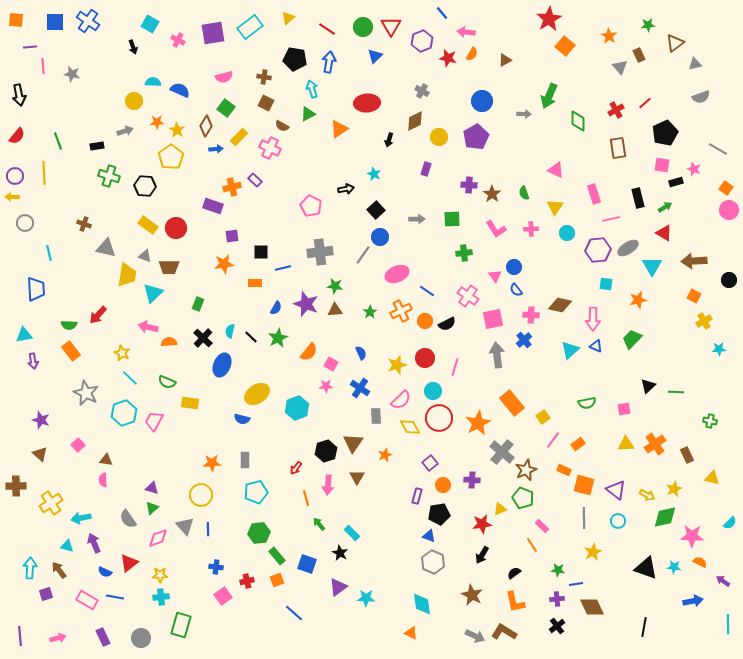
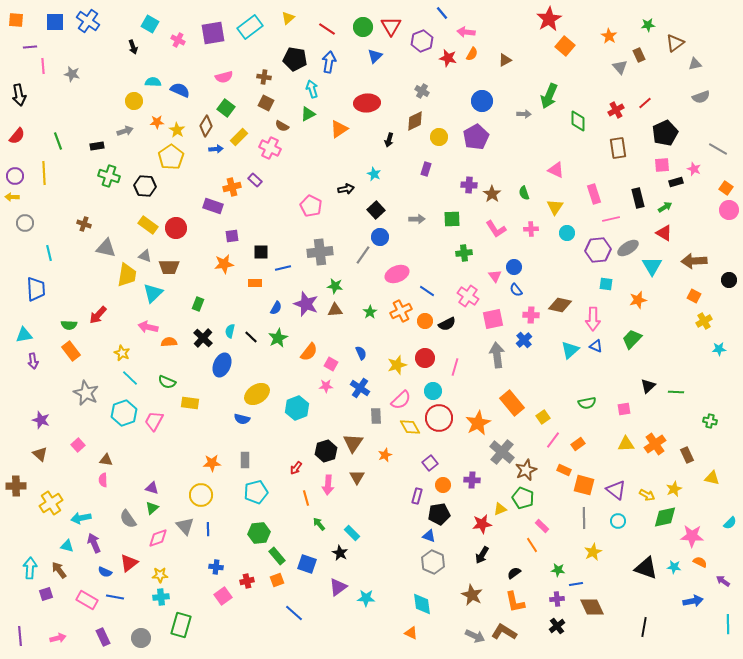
pink square at (662, 165): rotated 14 degrees counterclockwise
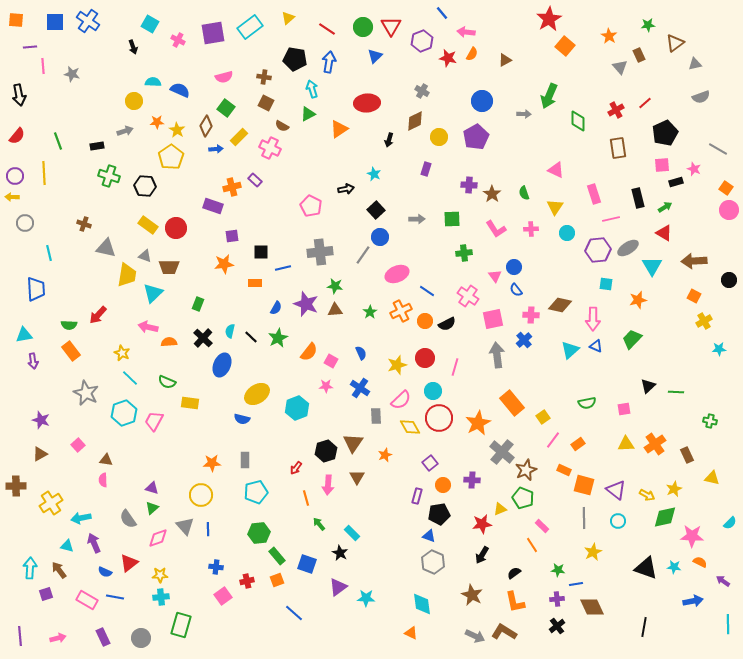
pink square at (331, 364): moved 3 px up
brown triangle at (40, 454): rotated 49 degrees clockwise
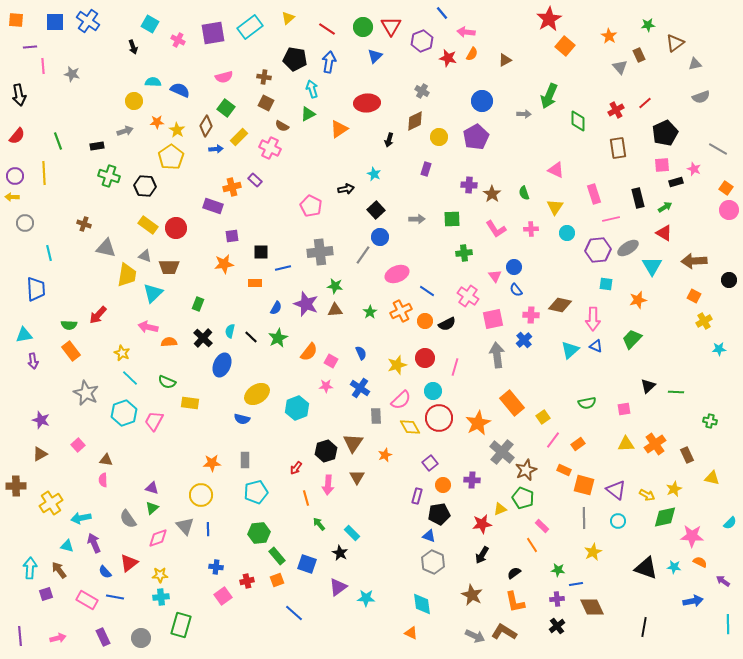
blue semicircle at (105, 572): rotated 24 degrees clockwise
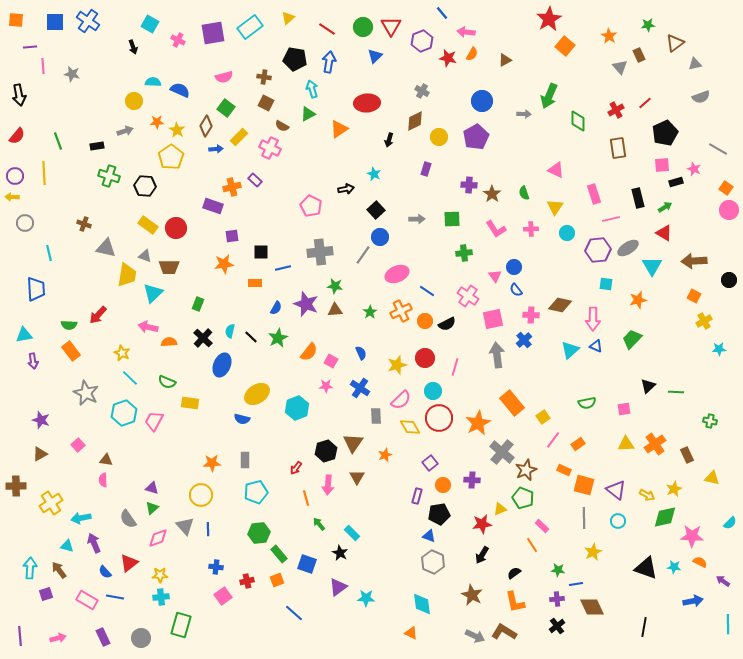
green rectangle at (277, 556): moved 2 px right, 2 px up
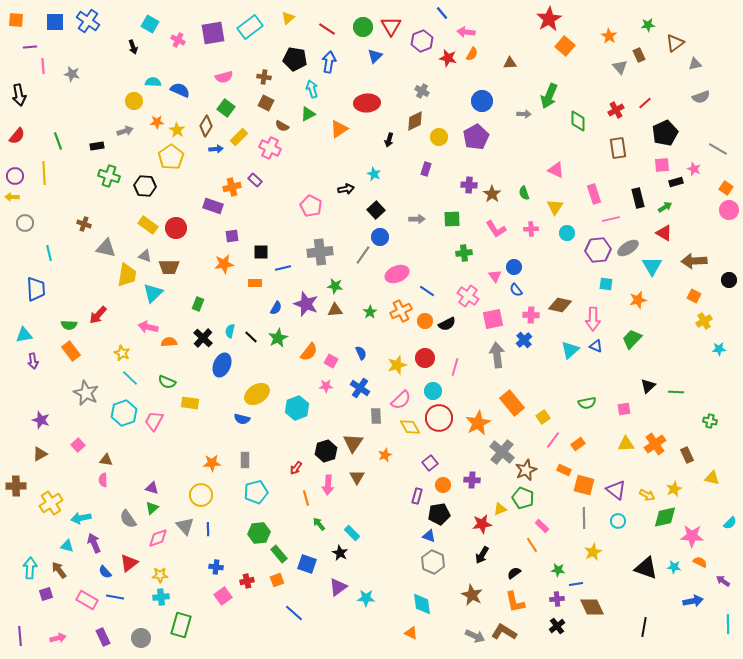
brown triangle at (505, 60): moved 5 px right, 3 px down; rotated 24 degrees clockwise
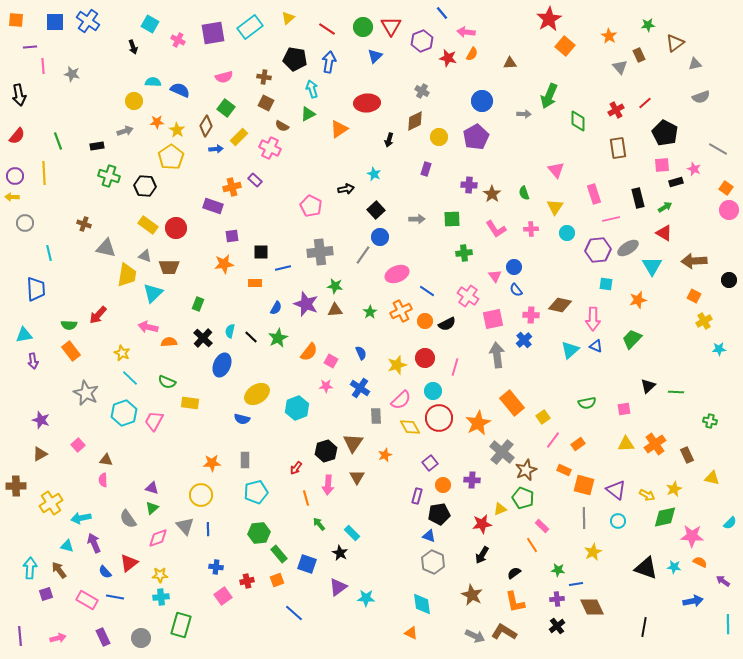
black pentagon at (665, 133): rotated 20 degrees counterclockwise
pink triangle at (556, 170): rotated 24 degrees clockwise
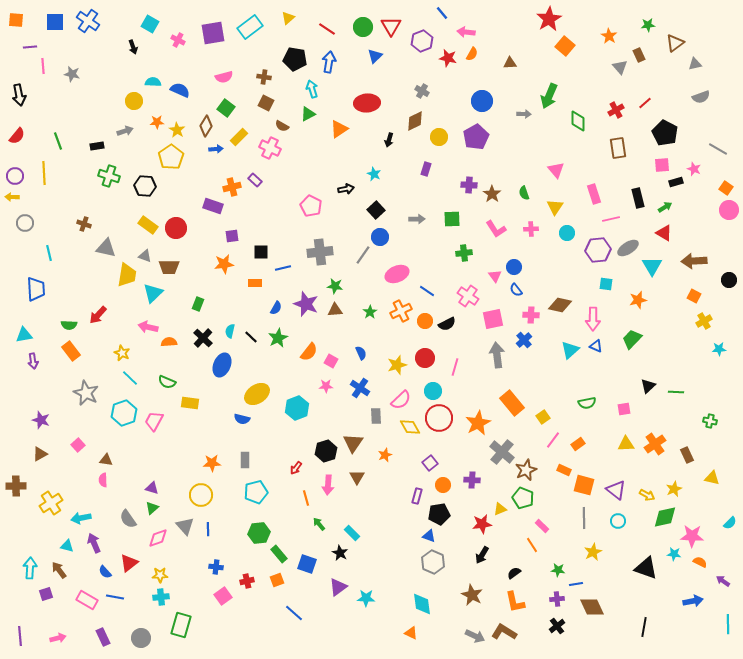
cyan star at (674, 567): moved 13 px up
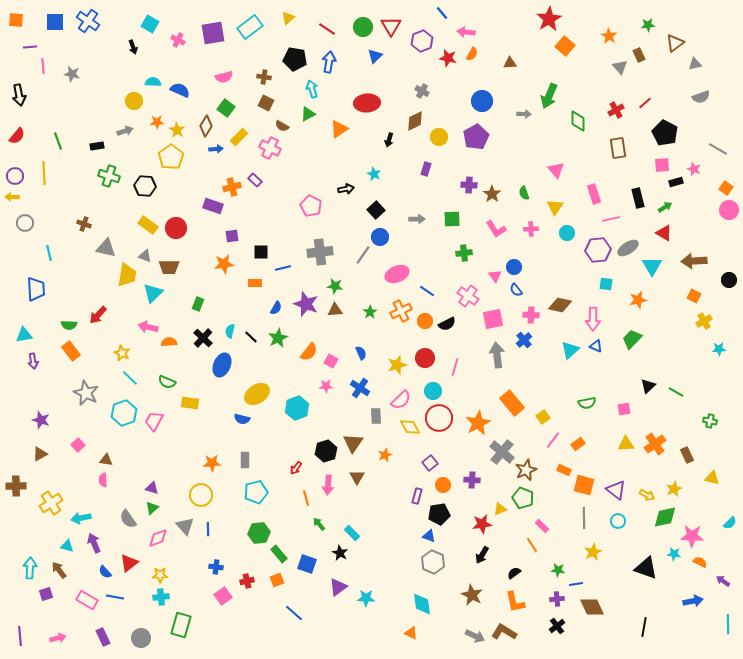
green line at (676, 392): rotated 28 degrees clockwise
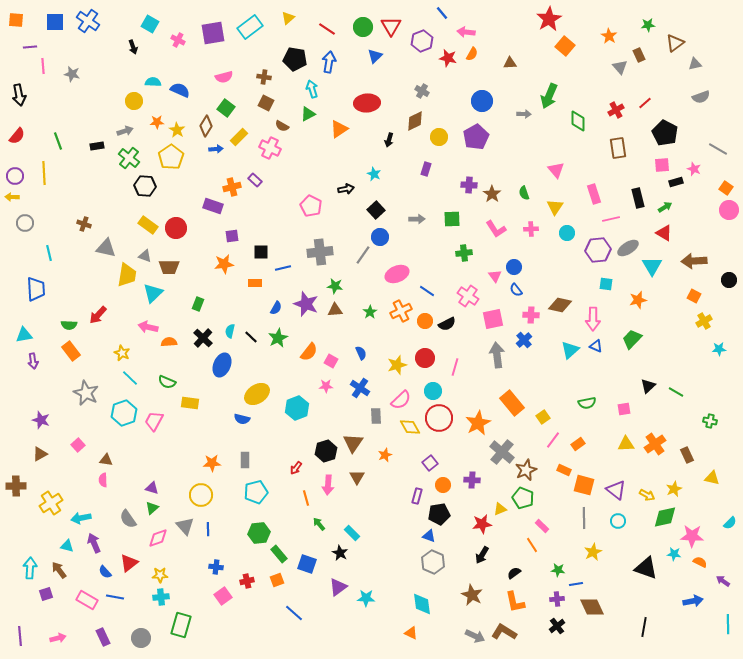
green cross at (109, 176): moved 20 px right, 18 px up; rotated 20 degrees clockwise
